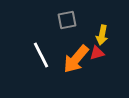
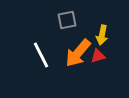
red triangle: moved 1 px right, 3 px down
orange arrow: moved 2 px right, 6 px up
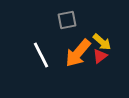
yellow arrow: moved 7 px down; rotated 60 degrees counterclockwise
red triangle: moved 2 px right; rotated 21 degrees counterclockwise
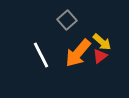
gray square: rotated 30 degrees counterclockwise
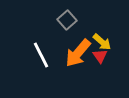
red triangle: rotated 28 degrees counterclockwise
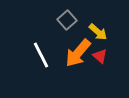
yellow arrow: moved 4 px left, 10 px up
red triangle: rotated 14 degrees counterclockwise
